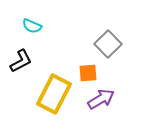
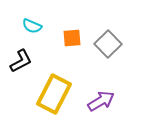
orange square: moved 16 px left, 35 px up
purple arrow: moved 2 px down
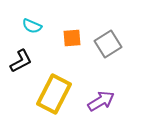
gray square: rotated 12 degrees clockwise
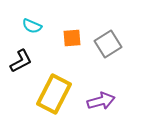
purple arrow: rotated 16 degrees clockwise
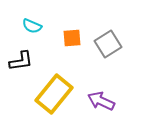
black L-shape: rotated 20 degrees clockwise
yellow rectangle: rotated 12 degrees clockwise
purple arrow: rotated 140 degrees counterclockwise
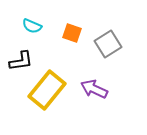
orange square: moved 5 px up; rotated 24 degrees clockwise
yellow rectangle: moved 7 px left, 4 px up
purple arrow: moved 7 px left, 12 px up
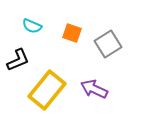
black L-shape: moved 3 px left, 1 px up; rotated 15 degrees counterclockwise
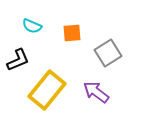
orange square: rotated 24 degrees counterclockwise
gray square: moved 9 px down
purple arrow: moved 2 px right, 3 px down; rotated 12 degrees clockwise
